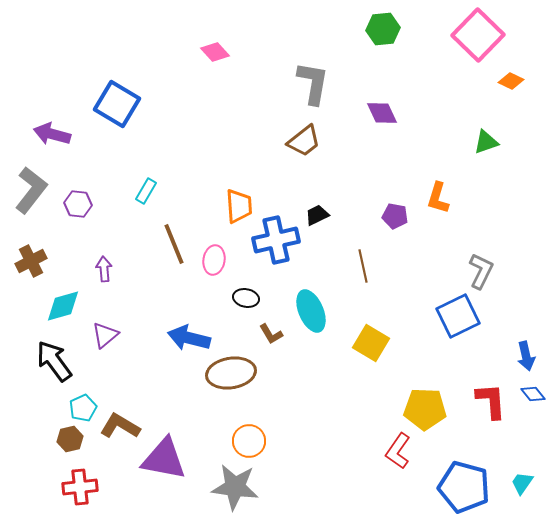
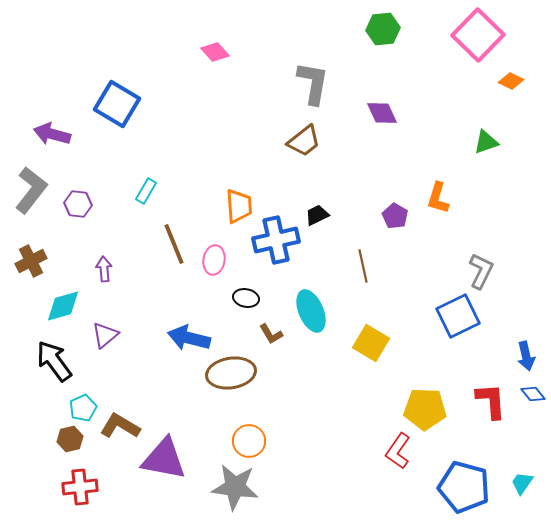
purple pentagon at (395, 216): rotated 20 degrees clockwise
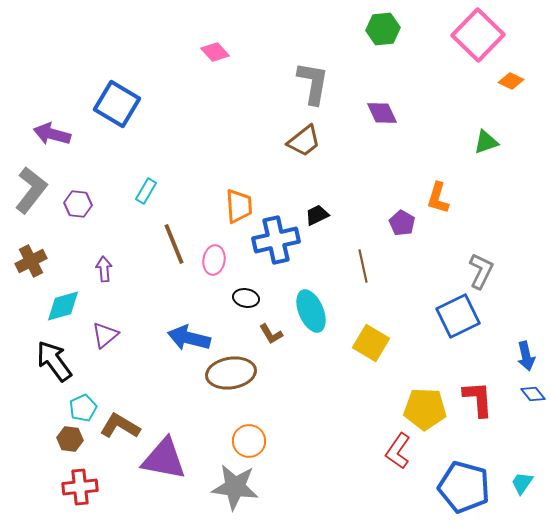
purple pentagon at (395, 216): moved 7 px right, 7 px down
red L-shape at (491, 401): moved 13 px left, 2 px up
brown hexagon at (70, 439): rotated 20 degrees clockwise
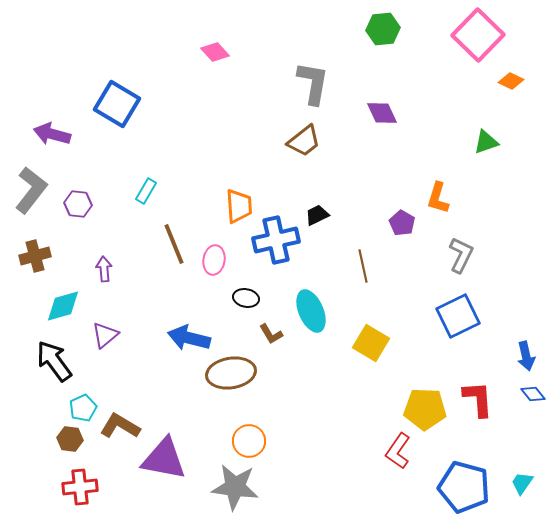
brown cross at (31, 261): moved 4 px right, 5 px up; rotated 12 degrees clockwise
gray L-shape at (481, 271): moved 20 px left, 16 px up
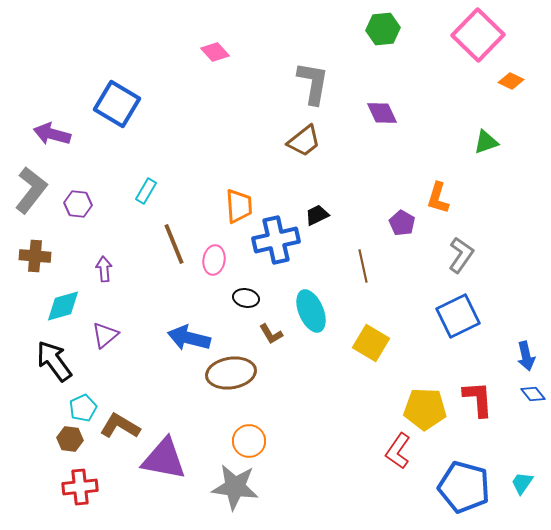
gray L-shape at (461, 255): rotated 9 degrees clockwise
brown cross at (35, 256): rotated 20 degrees clockwise
